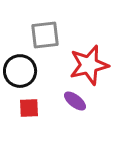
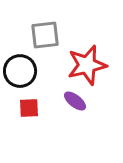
red star: moved 2 px left
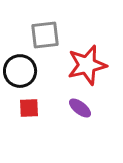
purple ellipse: moved 5 px right, 7 px down
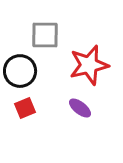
gray square: rotated 8 degrees clockwise
red star: moved 2 px right
red square: moved 4 px left; rotated 20 degrees counterclockwise
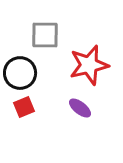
black circle: moved 2 px down
red square: moved 1 px left, 1 px up
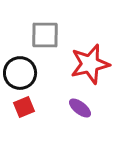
red star: moved 1 px right, 1 px up
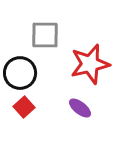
red square: rotated 20 degrees counterclockwise
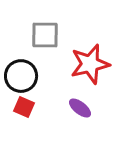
black circle: moved 1 px right, 3 px down
red square: rotated 25 degrees counterclockwise
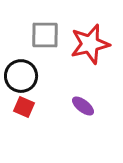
red star: moved 20 px up
purple ellipse: moved 3 px right, 2 px up
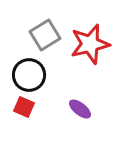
gray square: rotated 32 degrees counterclockwise
black circle: moved 8 px right, 1 px up
purple ellipse: moved 3 px left, 3 px down
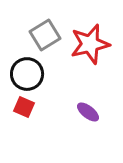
black circle: moved 2 px left, 1 px up
purple ellipse: moved 8 px right, 3 px down
